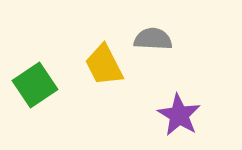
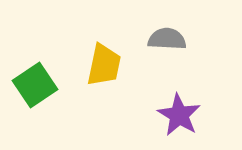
gray semicircle: moved 14 px right
yellow trapezoid: rotated 141 degrees counterclockwise
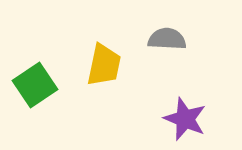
purple star: moved 6 px right, 4 px down; rotated 9 degrees counterclockwise
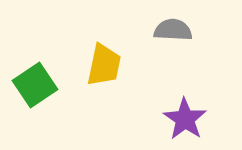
gray semicircle: moved 6 px right, 9 px up
purple star: rotated 12 degrees clockwise
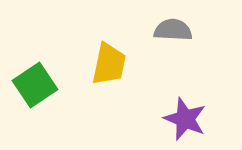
yellow trapezoid: moved 5 px right, 1 px up
purple star: rotated 12 degrees counterclockwise
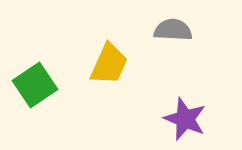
yellow trapezoid: rotated 12 degrees clockwise
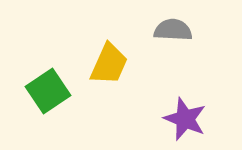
green square: moved 13 px right, 6 px down
